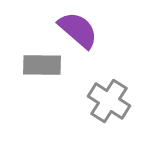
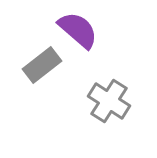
gray rectangle: rotated 39 degrees counterclockwise
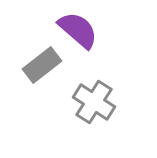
gray cross: moved 15 px left, 1 px down
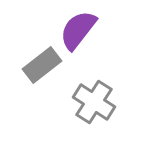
purple semicircle: rotated 93 degrees counterclockwise
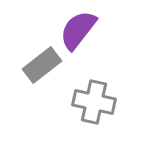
gray cross: rotated 21 degrees counterclockwise
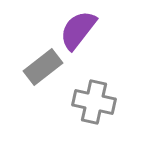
gray rectangle: moved 1 px right, 2 px down
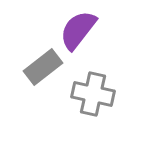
gray cross: moved 1 px left, 8 px up
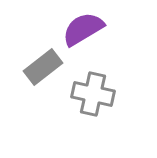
purple semicircle: moved 5 px right, 1 px up; rotated 21 degrees clockwise
